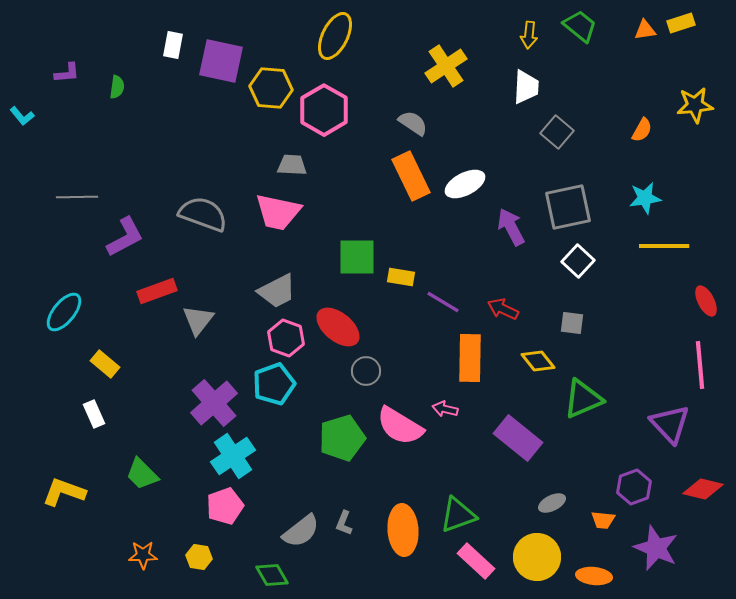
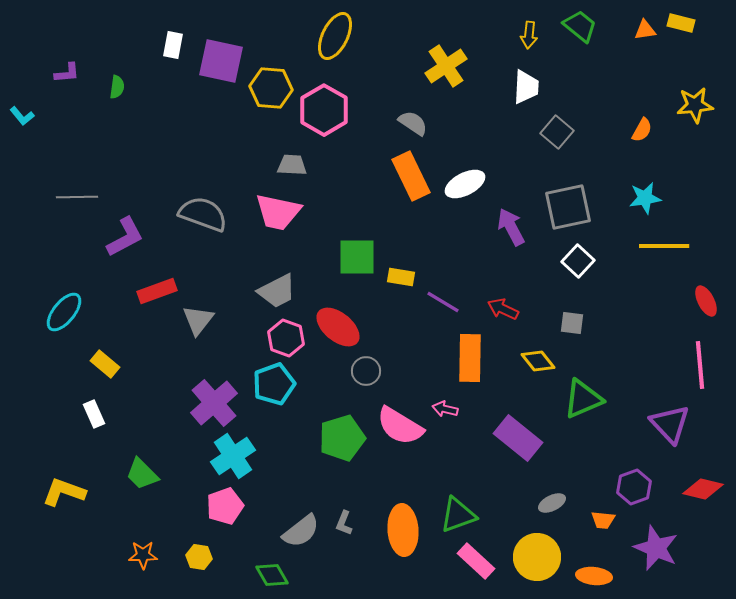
yellow rectangle at (681, 23): rotated 32 degrees clockwise
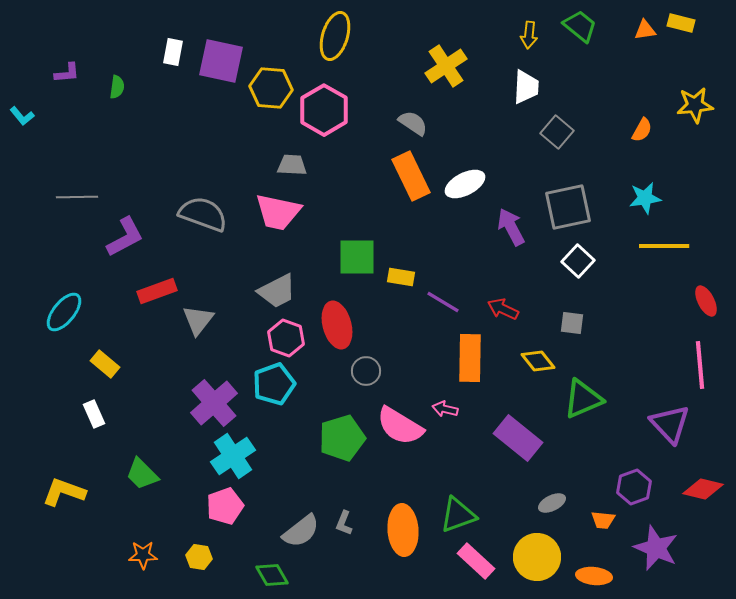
yellow ellipse at (335, 36): rotated 9 degrees counterclockwise
white rectangle at (173, 45): moved 7 px down
red ellipse at (338, 327): moved 1 px left, 2 px up; rotated 36 degrees clockwise
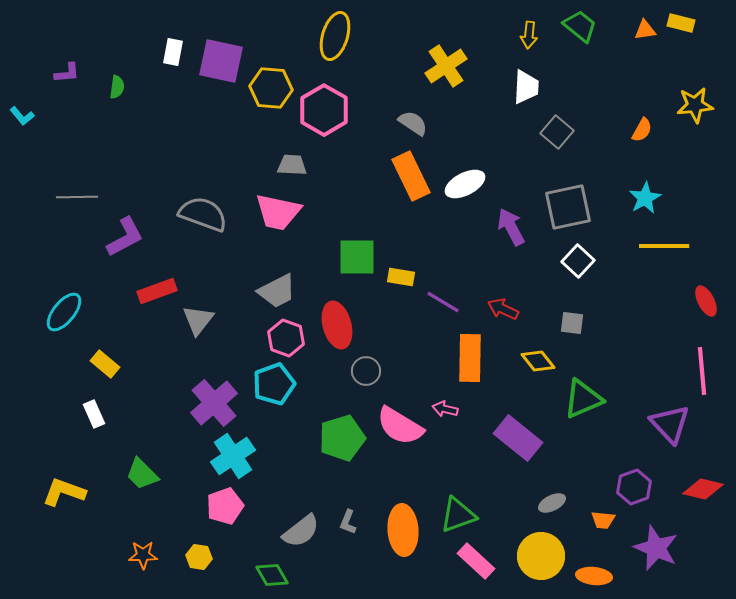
cyan star at (645, 198): rotated 20 degrees counterclockwise
pink line at (700, 365): moved 2 px right, 6 px down
gray L-shape at (344, 523): moved 4 px right, 1 px up
yellow circle at (537, 557): moved 4 px right, 1 px up
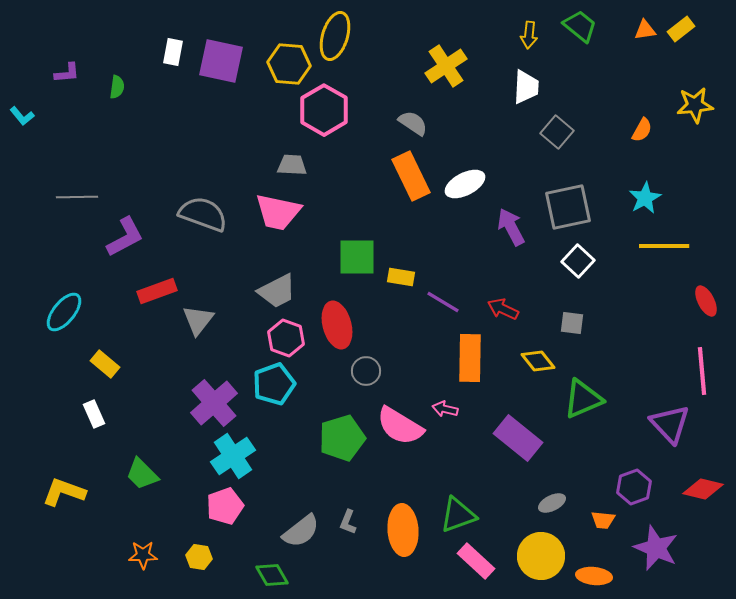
yellow rectangle at (681, 23): moved 6 px down; rotated 52 degrees counterclockwise
yellow hexagon at (271, 88): moved 18 px right, 24 px up
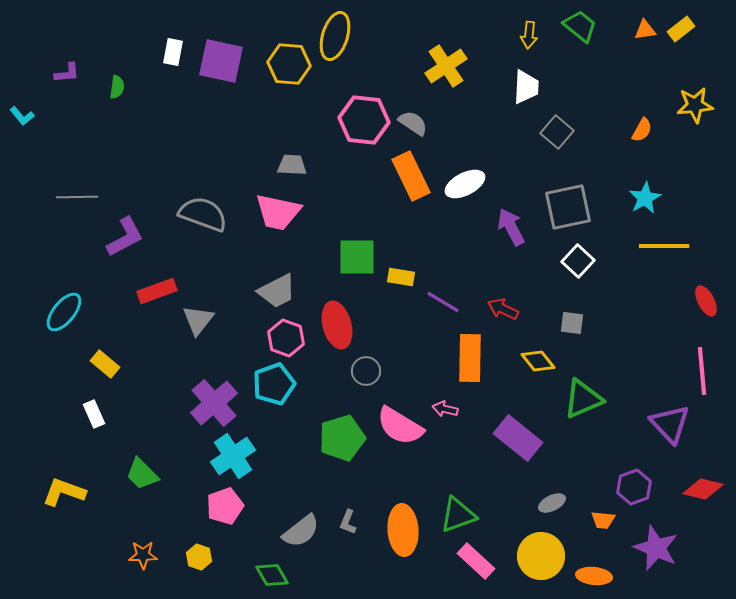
pink hexagon at (324, 110): moved 40 px right, 10 px down; rotated 24 degrees counterclockwise
yellow hexagon at (199, 557): rotated 10 degrees clockwise
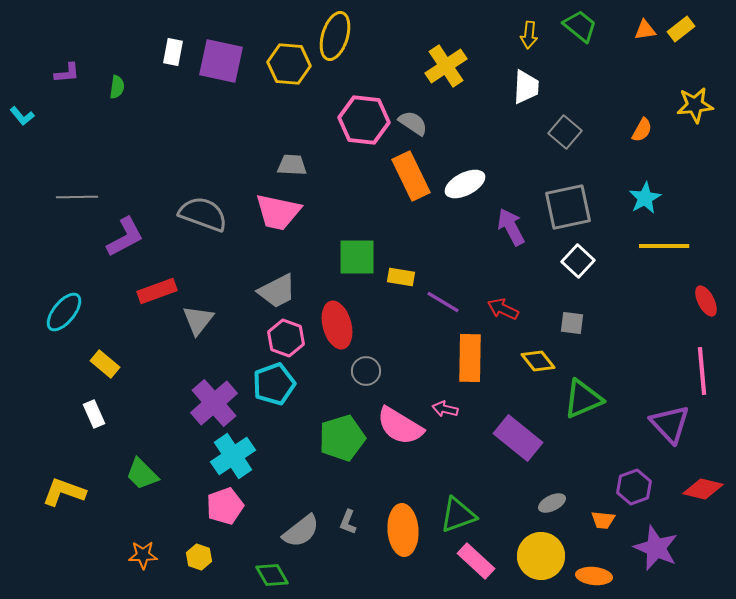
gray square at (557, 132): moved 8 px right
